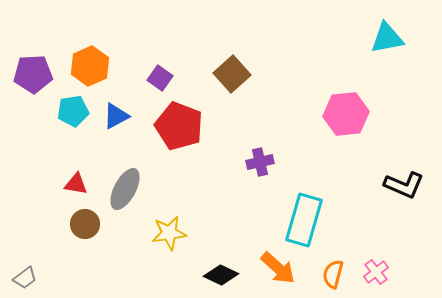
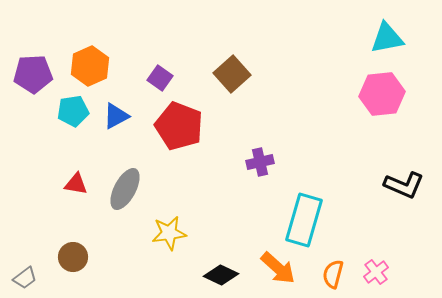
pink hexagon: moved 36 px right, 20 px up
brown circle: moved 12 px left, 33 px down
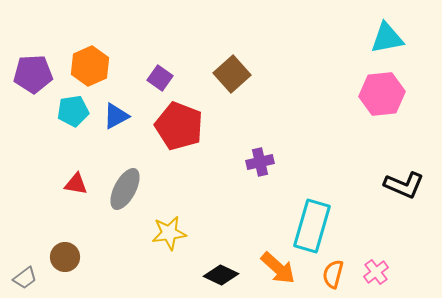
cyan rectangle: moved 8 px right, 6 px down
brown circle: moved 8 px left
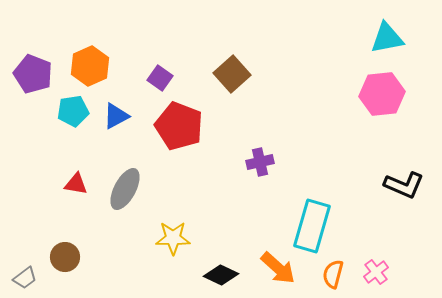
purple pentagon: rotated 24 degrees clockwise
yellow star: moved 4 px right, 5 px down; rotated 8 degrees clockwise
